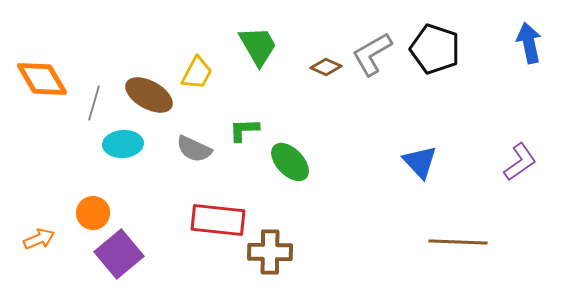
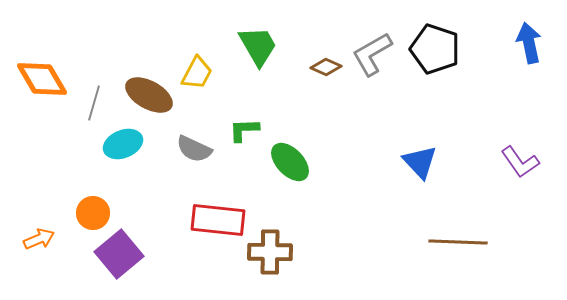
cyan ellipse: rotated 18 degrees counterclockwise
purple L-shape: rotated 90 degrees clockwise
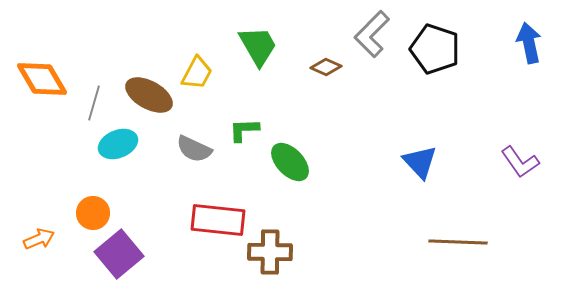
gray L-shape: moved 20 px up; rotated 15 degrees counterclockwise
cyan ellipse: moved 5 px left
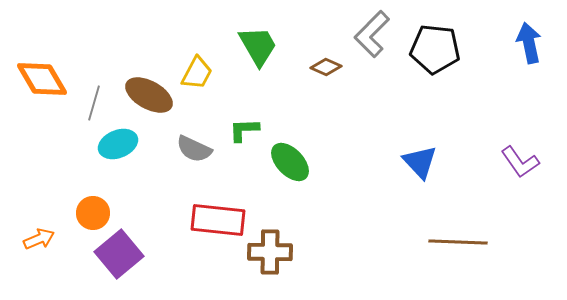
black pentagon: rotated 12 degrees counterclockwise
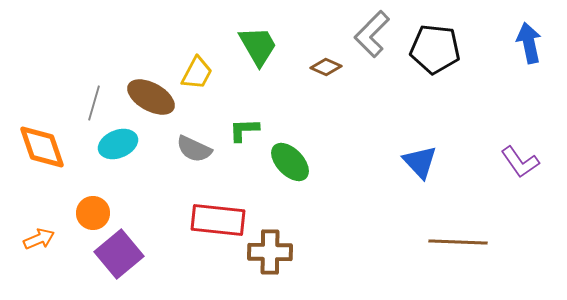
orange diamond: moved 68 px down; rotated 12 degrees clockwise
brown ellipse: moved 2 px right, 2 px down
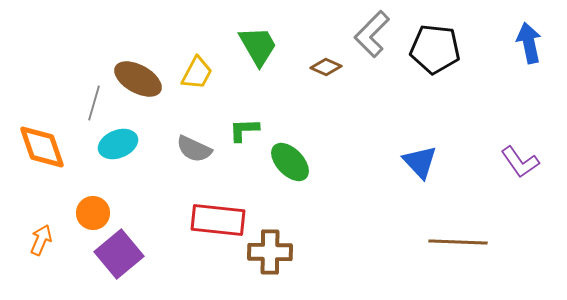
brown ellipse: moved 13 px left, 18 px up
orange arrow: moved 2 px right, 1 px down; rotated 44 degrees counterclockwise
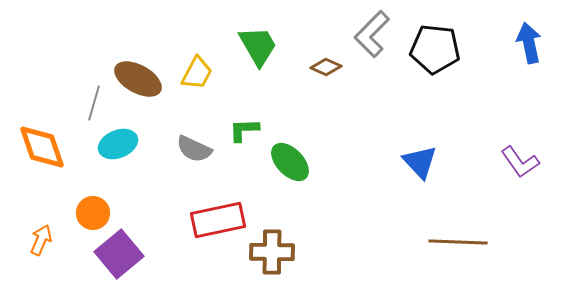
red rectangle: rotated 18 degrees counterclockwise
brown cross: moved 2 px right
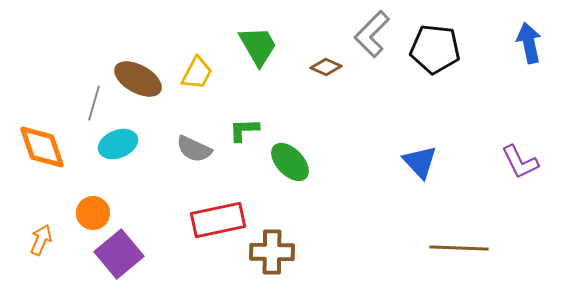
purple L-shape: rotated 9 degrees clockwise
brown line: moved 1 px right, 6 px down
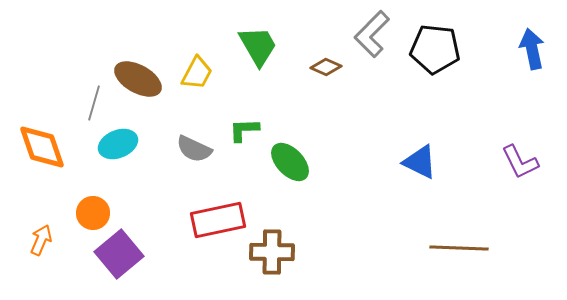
blue arrow: moved 3 px right, 6 px down
blue triangle: rotated 21 degrees counterclockwise
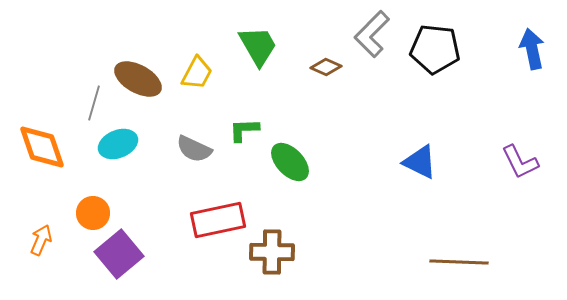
brown line: moved 14 px down
